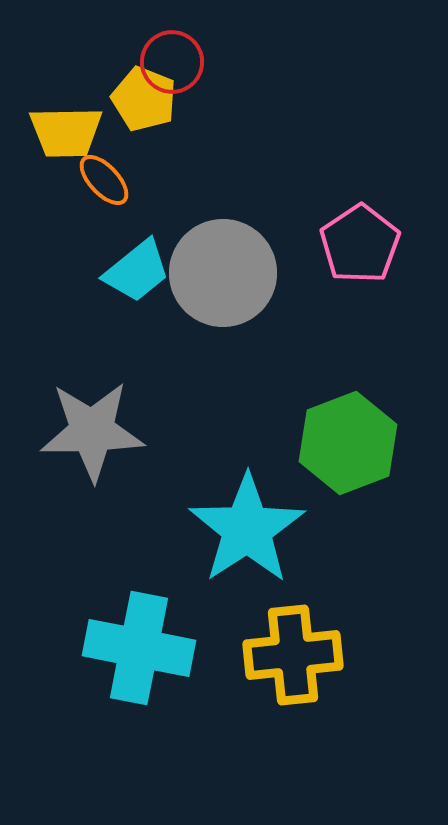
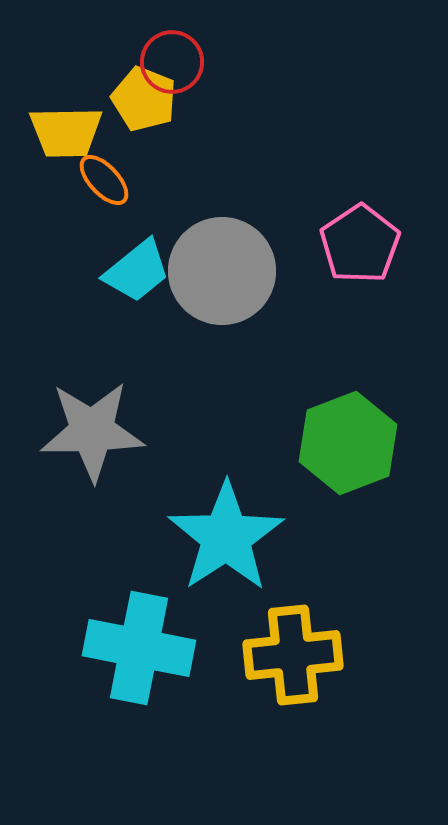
gray circle: moved 1 px left, 2 px up
cyan star: moved 21 px left, 8 px down
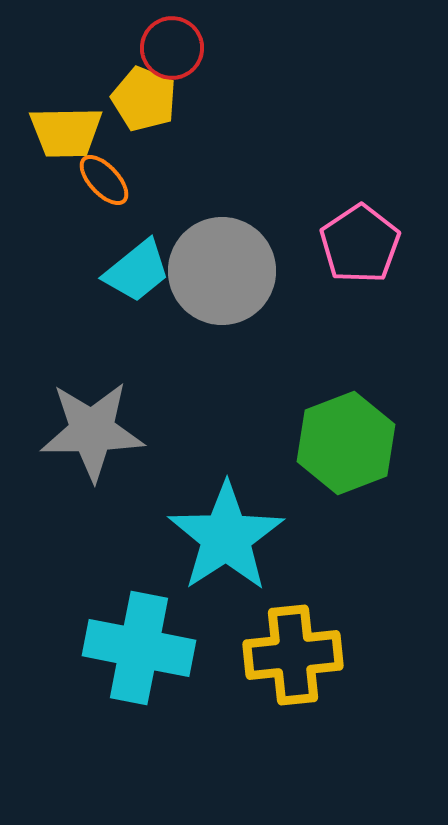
red circle: moved 14 px up
green hexagon: moved 2 px left
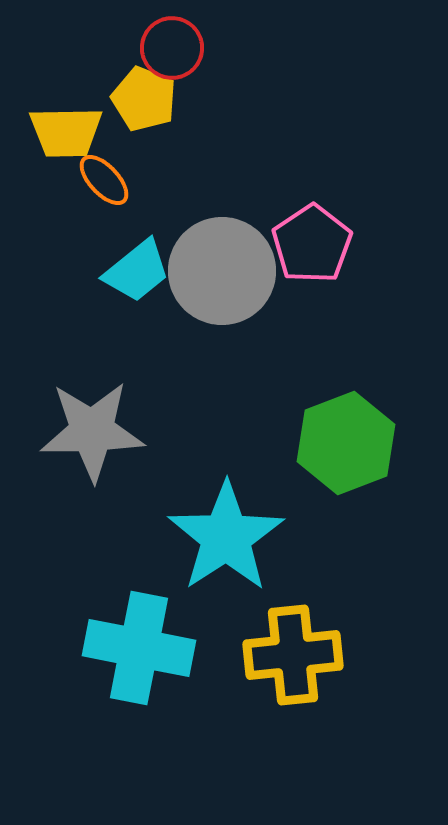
pink pentagon: moved 48 px left
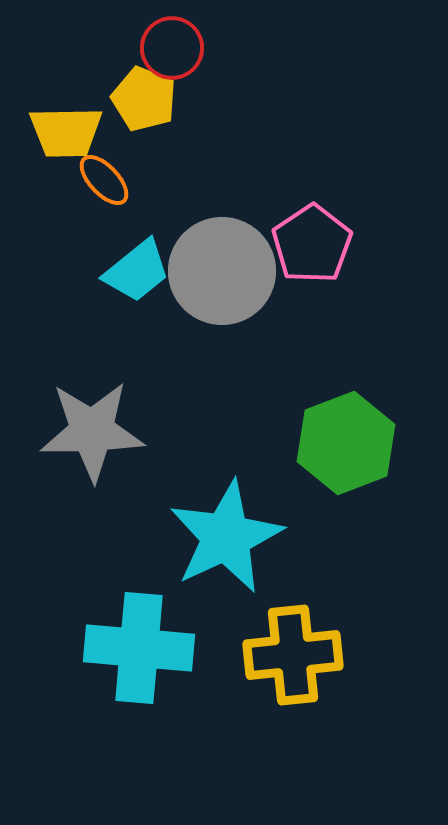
cyan star: rotated 8 degrees clockwise
cyan cross: rotated 6 degrees counterclockwise
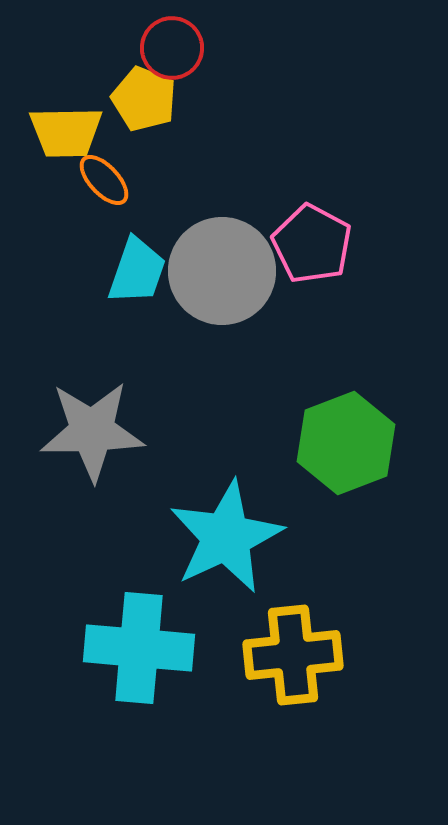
pink pentagon: rotated 10 degrees counterclockwise
cyan trapezoid: rotated 32 degrees counterclockwise
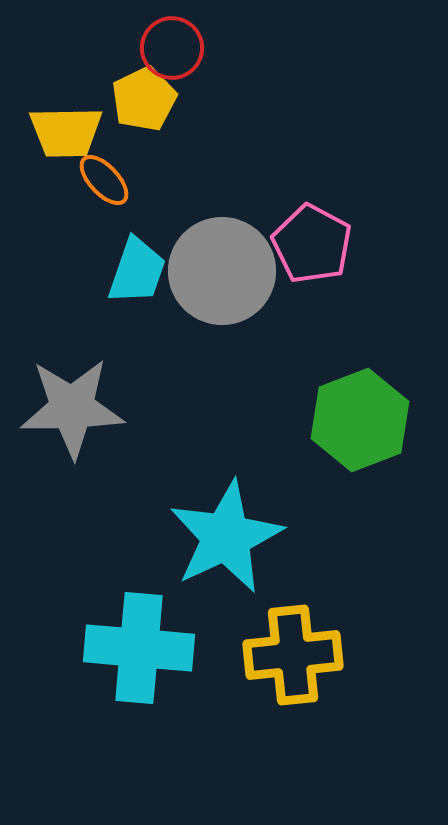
yellow pentagon: rotated 24 degrees clockwise
gray star: moved 20 px left, 23 px up
green hexagon: moved 14 px right, 23 px up
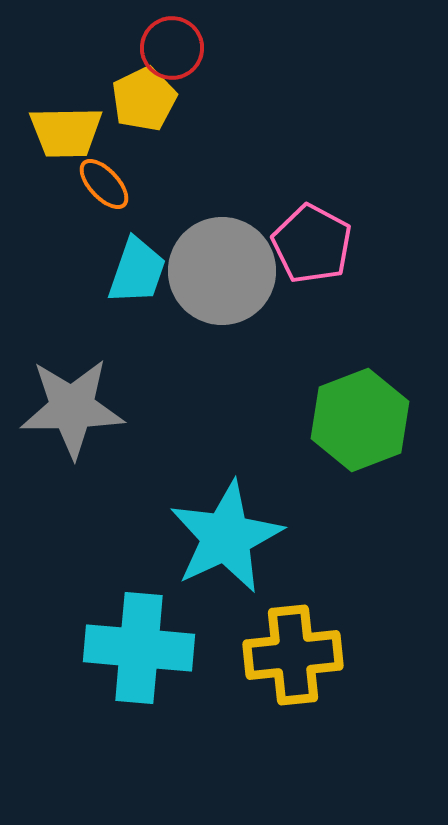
orange ellipse: moved 4 px down
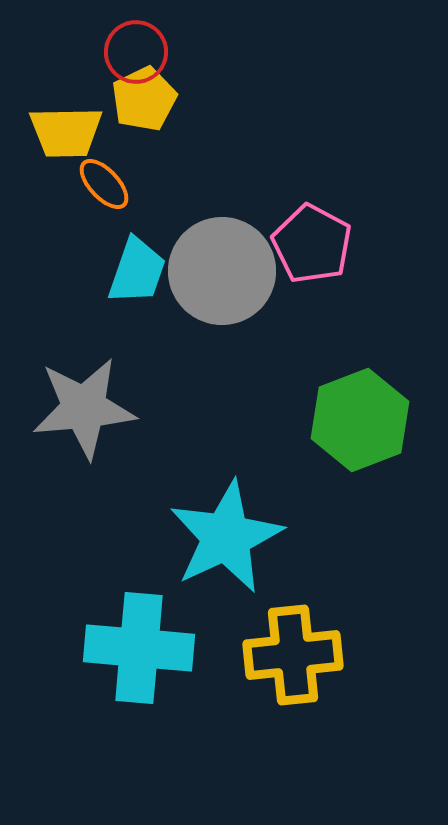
red circle: moved 36 px left, 4 px down
gray star: moved 12 px right; rotated 4 degrees counterclockwise
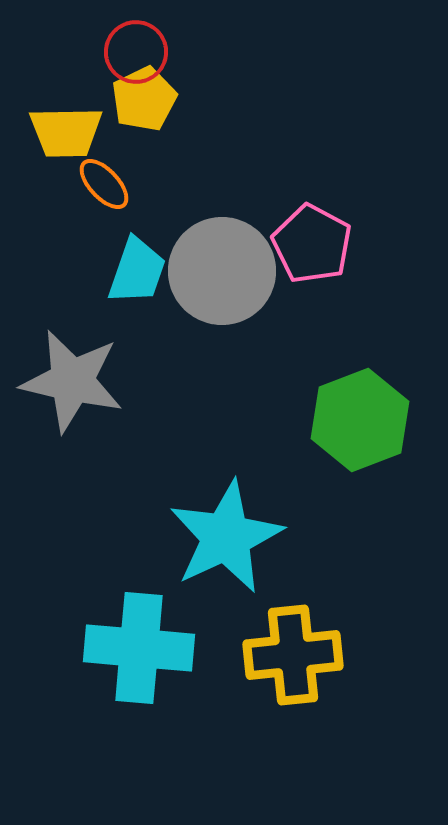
gray star: moved 12 px left, 27 px up; rotated 18 degrees clockwise
